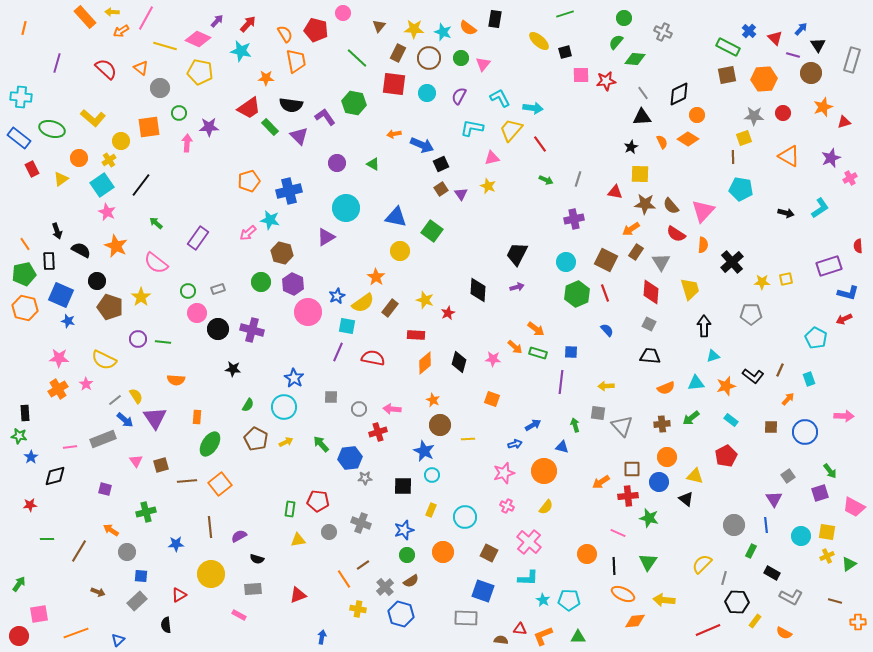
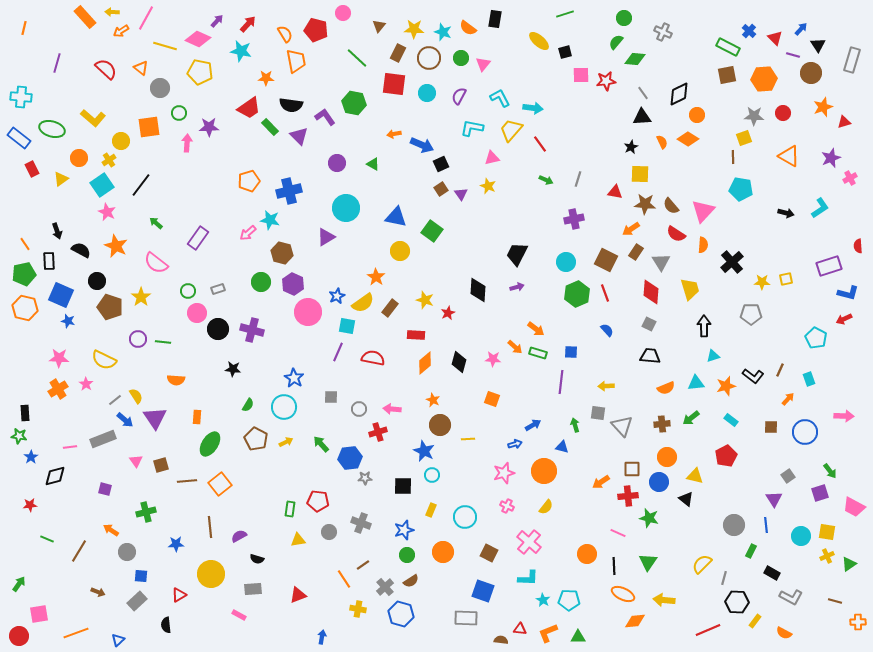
green line at (47, 539): rotated 24 degrees clockwise
orange L-shape at (543, 636): moved 5 px right, 3 px up
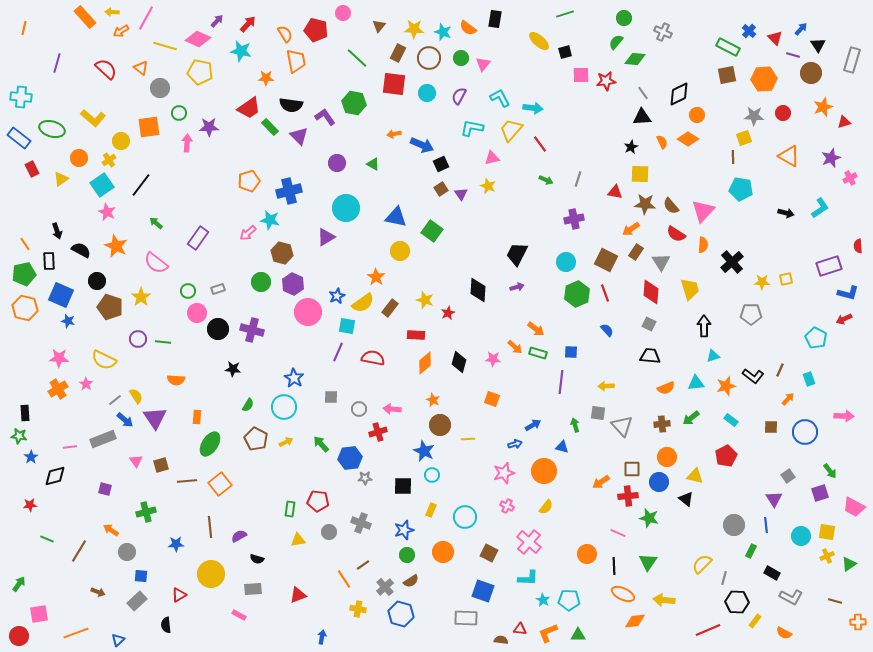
green triangle at (578, 637): moved 2 px up
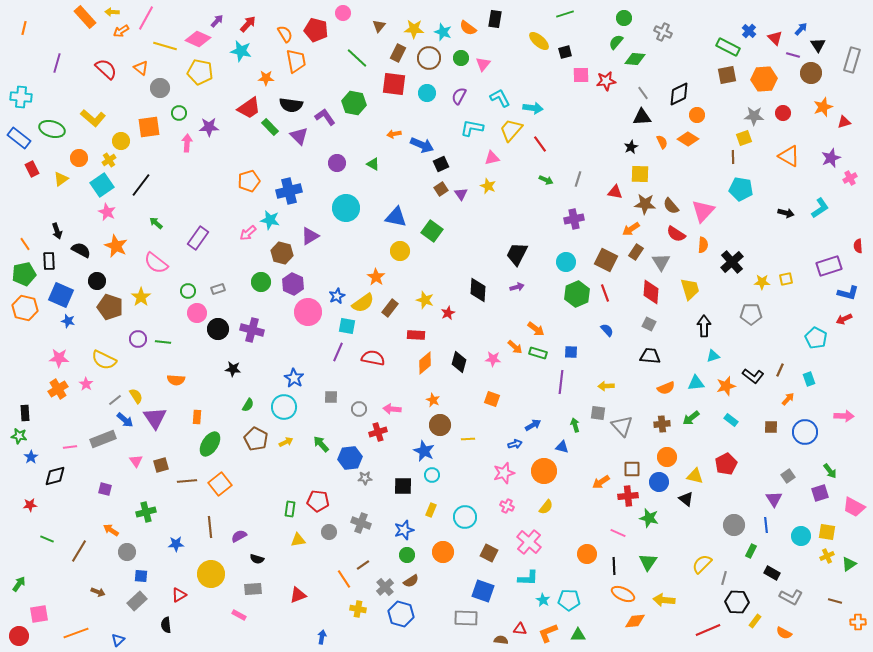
purple triangle at (326, 237): moved 16 px left, 1 px up
red pentagon at (726, 456): moved 8 px down
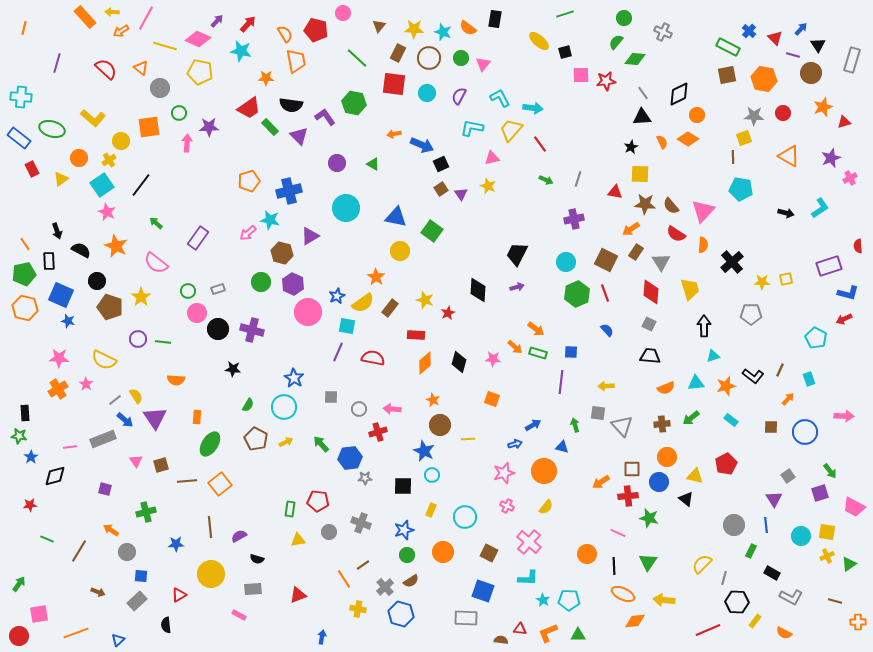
orange hexagon at (764, 79): rotated 15 degrees clockwise
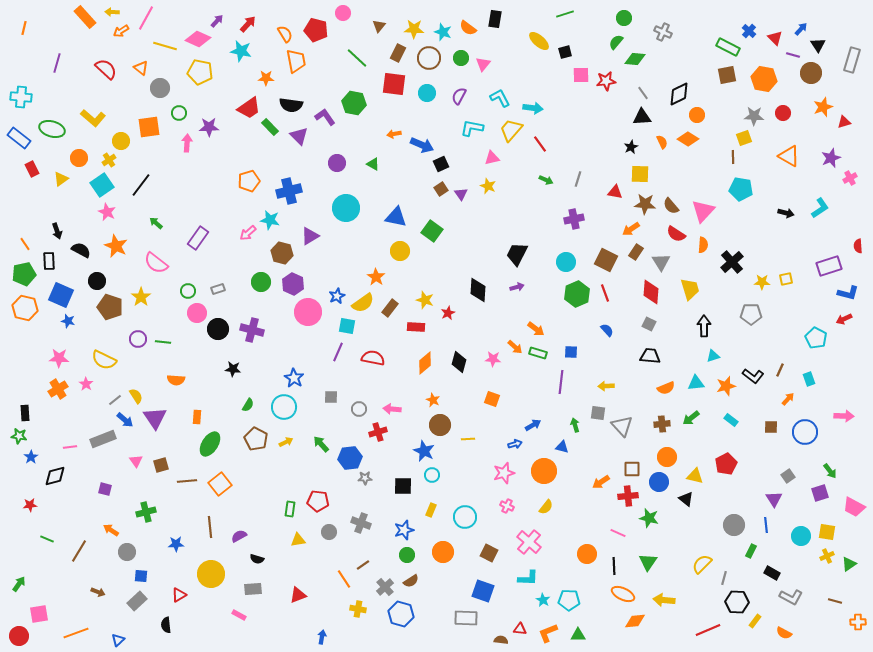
red rectangle at (416, 335): moved 8 px up
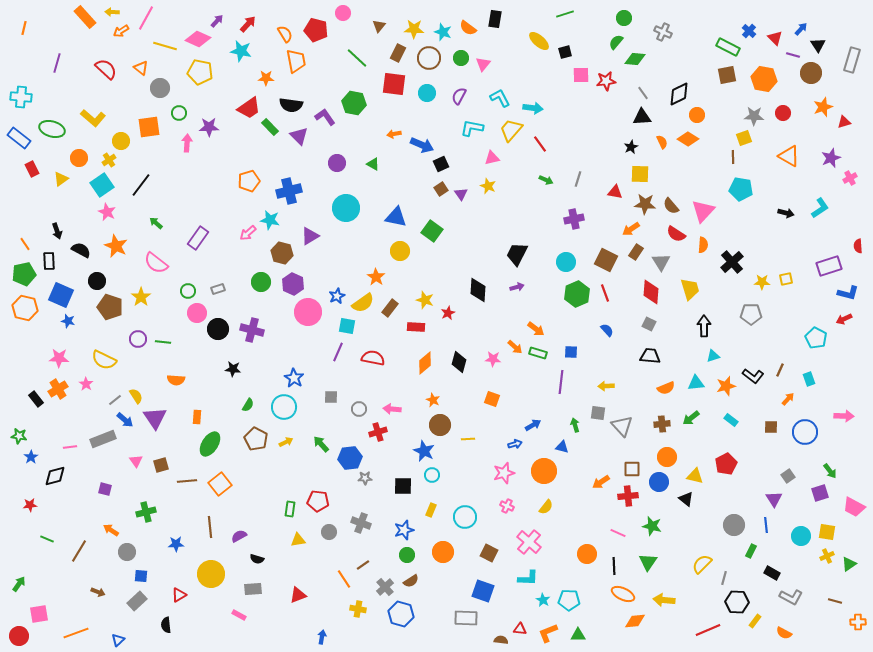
black rectangle at (25, 413): moved 11 px right, 14 px up; rotated 35 degrees counterclockwise
green star at (649, 518): moved 3 px right, 8 px down
